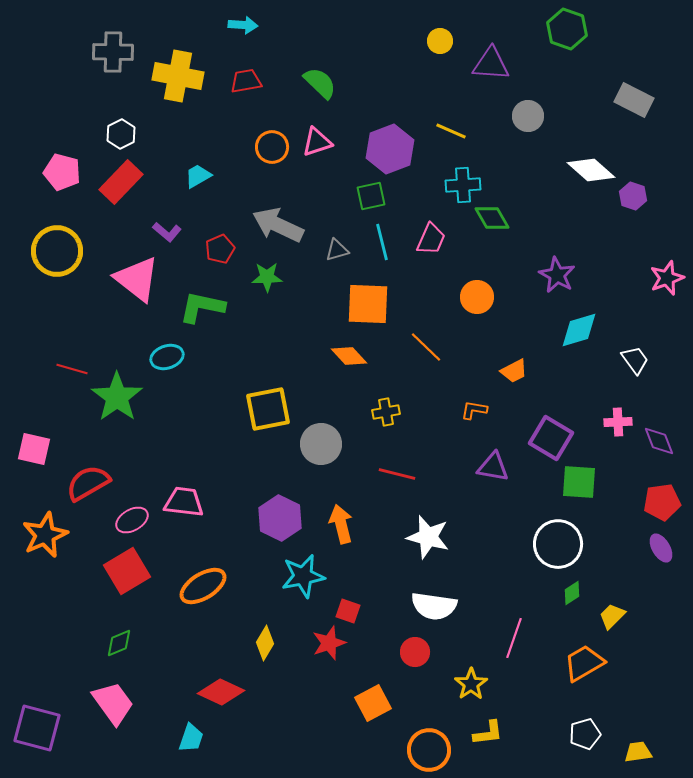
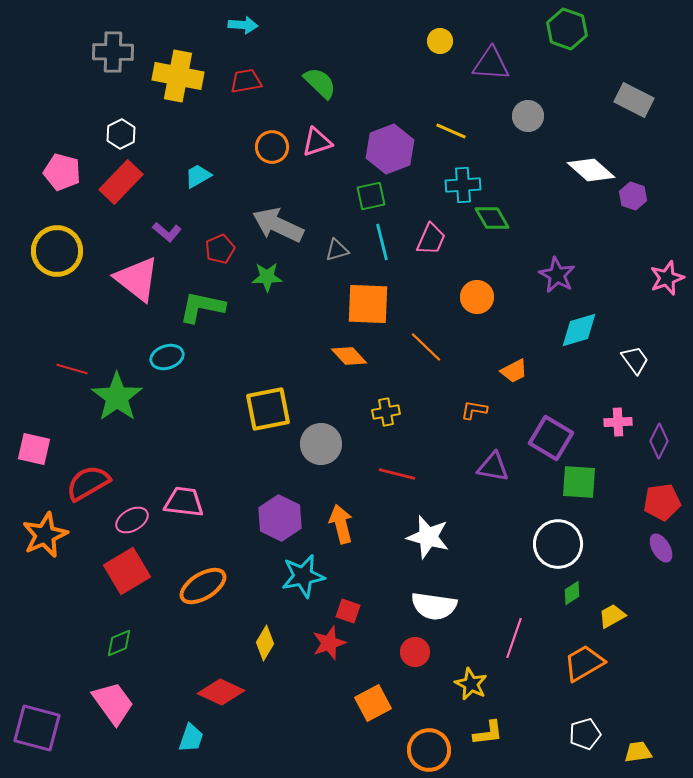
purple diamond at (659, 441): rotated 48 degrees clockwise
yellow trapezoid at (612, 616): rotated 16 degrees clockwise
yellow star at (471, 684): rotated 12 degrees counterclockwise
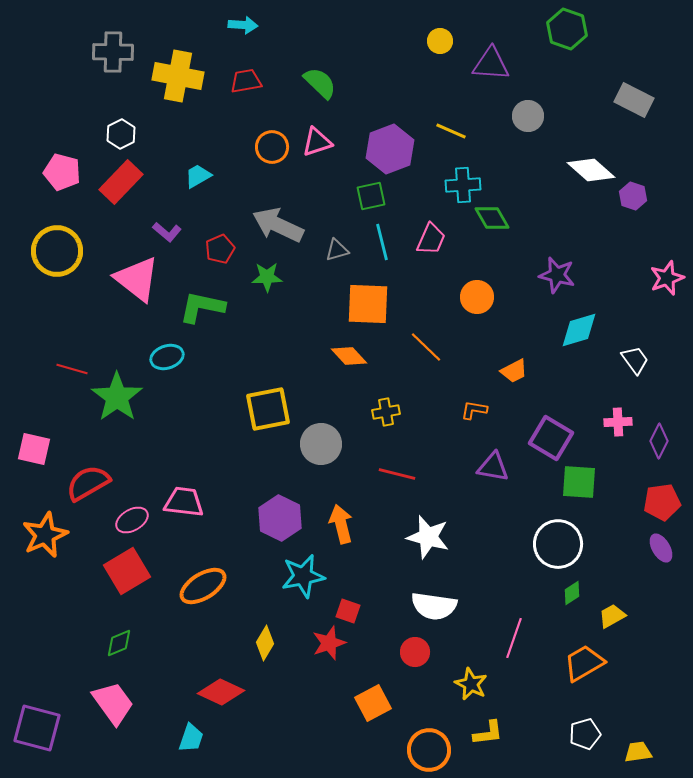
purple star at (557, 275): rotated 15 degrees counterclockwise
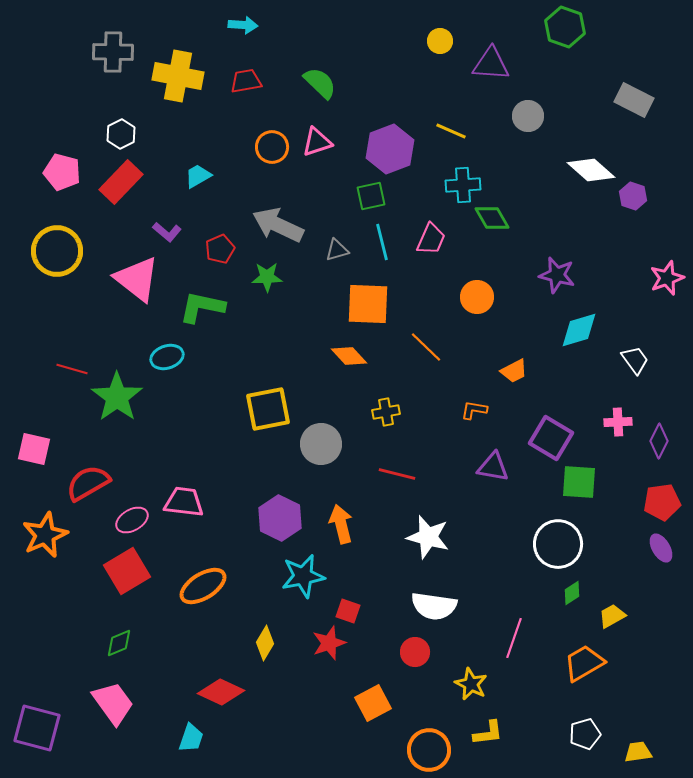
green hexagon at (567, 29): moved 2 px left, 2 px up
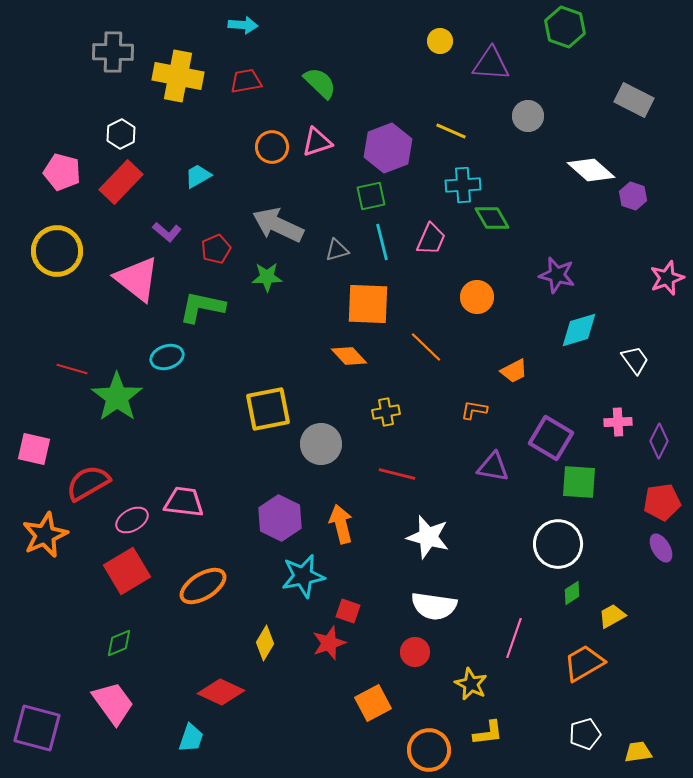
purple hexagon at (390, 149): moved 2 px left, 1 px up
red pentagon at (220, 249): moved 4 px left
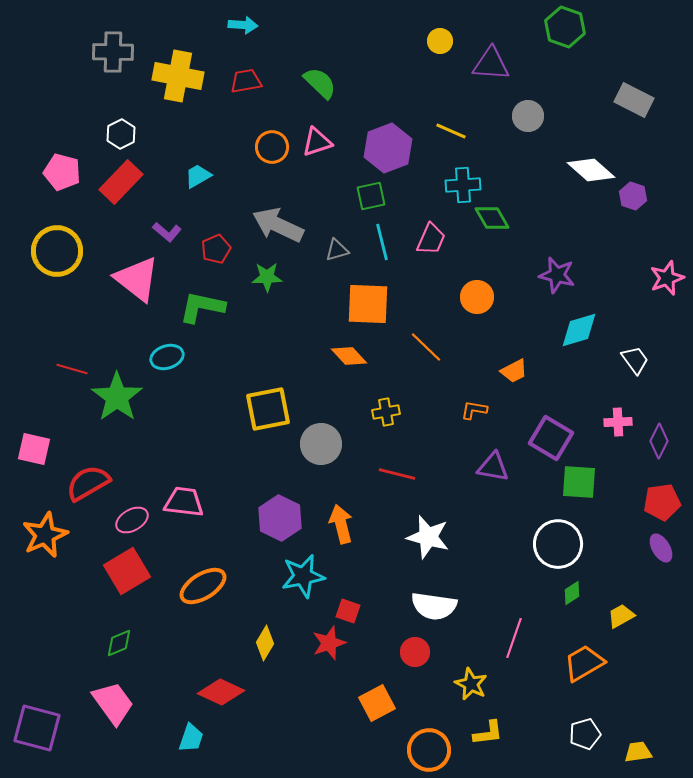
yellow trapezoid at (612, 616): moved 9 px right
orange square at (373, 703): moved 4 px right
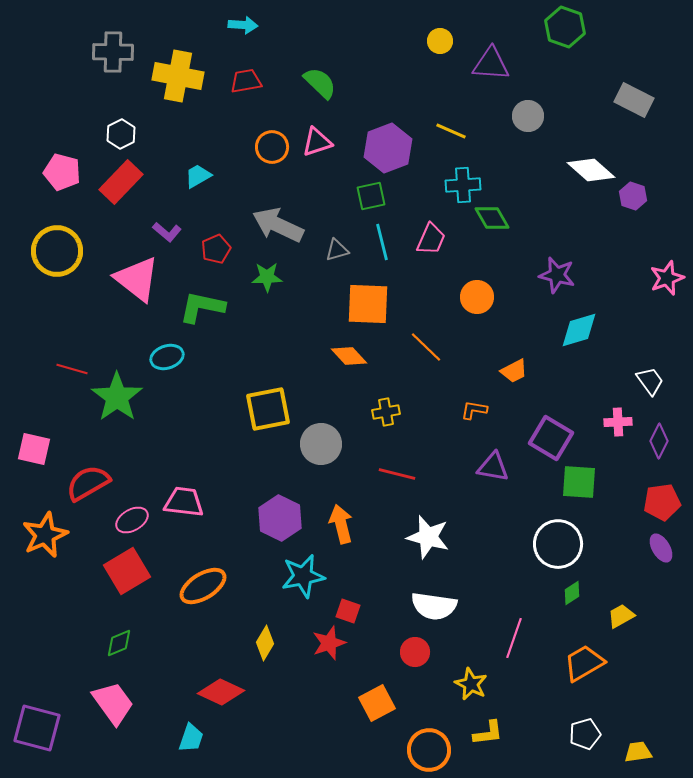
white trapezoid at (635, 360): moved 15 px right, 21 px down
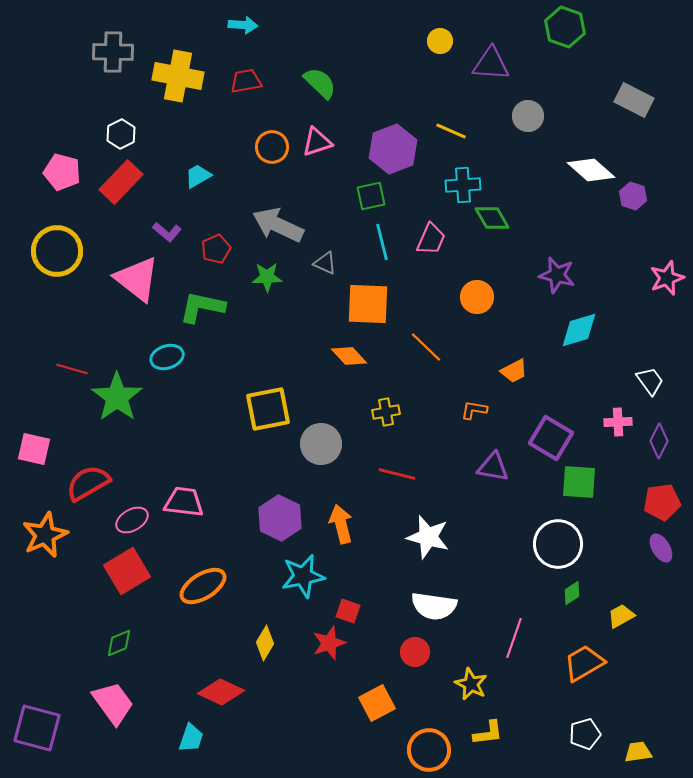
purple hexagon at (388, 148): moved 5 px right, 1 px down
gray triangle at (337, 250): moved 12 px left, 13 px down; rotated 40 degrees clockwise
